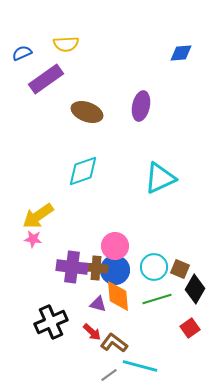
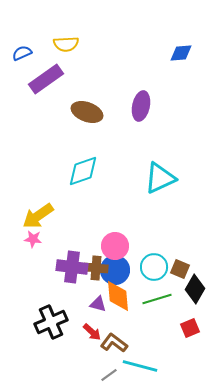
red square: rotated 12 degrees clockwise
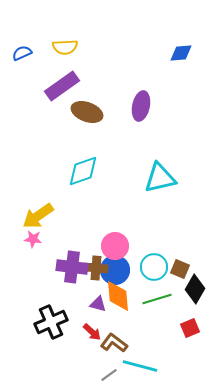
yellow semicircle: moved 1 px left, 3 px down
purple rectangle: moved 16 px right, 7 px down
cyan triangle: rotated 12 degrees clockwise
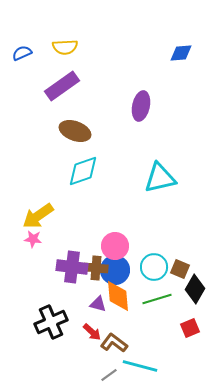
brown ellipse: moved 12 px left, 19 px down
